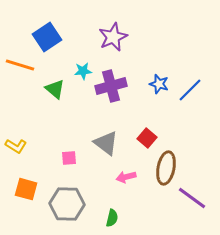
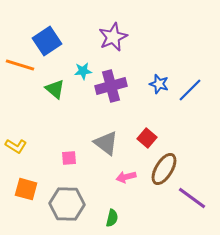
blue square: moved 4 px down
brown ellipse: moved 2 px left, 1 px down; rotated 20 degrees clockwise
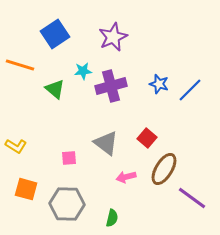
blue square: moved 8 px right, 7 px up
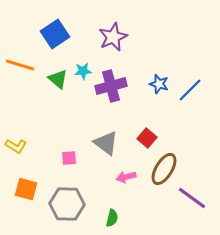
green triangle: moved 3 px right, 10 px up
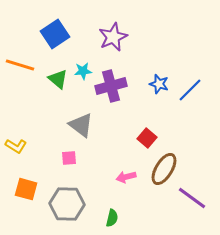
gray triangle: moved 25 px left, 18 px up
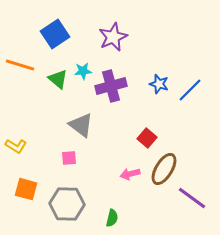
pink arrow: moved 4 px right, 3 px up
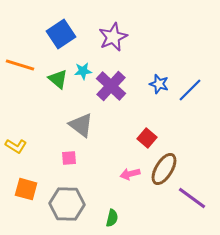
blue square: moved 6 px right
purple cross: rotated 32 degrees counterclockwise
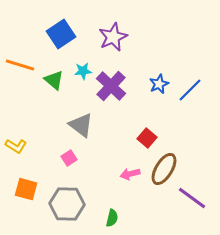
green triangle: moved 4 px left, 1 px down
blue star: rotated 30 degrees clockwise
pink square: rotated 28 degrees counterclockwise
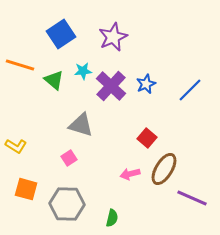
blue star: moved 13 px left
gray triangle: rotated 20 degrees counterclockwise
purple line: rotated 12 degrees counterclockwise
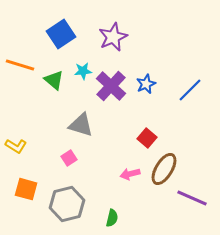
gray hexagon: rotated 16 degrees counterclockwise
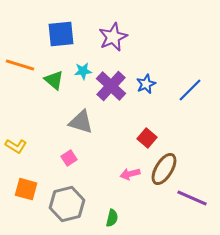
blue square: rotated 28 degrees clockwise
gray triangle: moved 3 px up
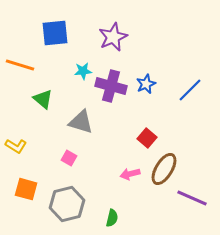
blue square: moved 6 px left, 1 px up
green triangle: moved 11 px left, 19 px down
purple cross: rotated 28 degrees counterclockwise
pink square: rotated 28 degrees counterclockwise
